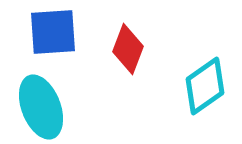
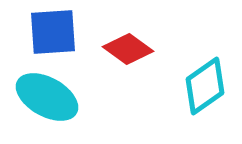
red diamond: rotated 75 degrees counterclockwise
cyan ellipse: moved 6 px right, 10 px up; rotated 40 degrees counterclockwise
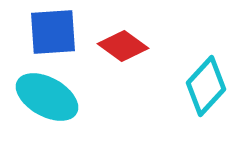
red diamond: moved 5 px left, 3 px up
cyan diamond: moved 1 px right; rotated 12 degrees counterclockwise
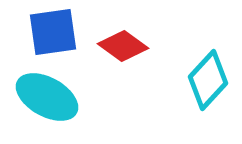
blue square: rotated 4 degrees counterclockwise
cyan diamond: moved 2 px right, 6 px up
